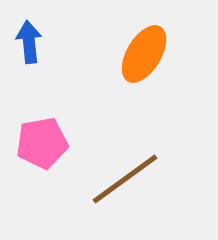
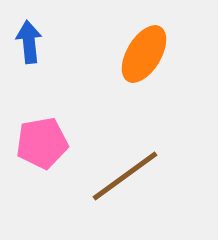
brown line: moved 3 px up
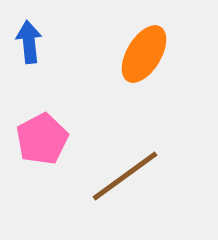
pink pentagon: moved 4 px up; rotated 18 degrees counterclockwise
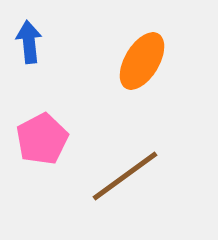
orange ellipse: moved 2 px left, 7 px down
